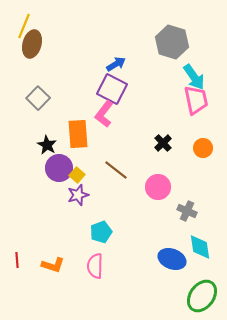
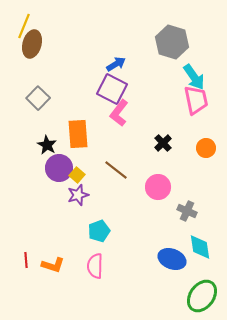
pink L-shape: moved 15 px right, 1 px up
orange circle: moved 3 px right
cyan pentagon: moved 2 px left, 1 px up
red line: moved 9 px right
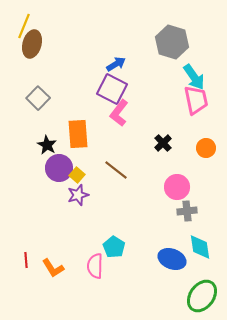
pink circle: moved 19 px right
gray cross: rotated 30 degrees counterclockwise
cyan pentagon: moved 15 px right, 16 px down; rotated 20 degrees counterclockwise
orange L-shape: moved 3 px down; rotated 40 degrees clockwise
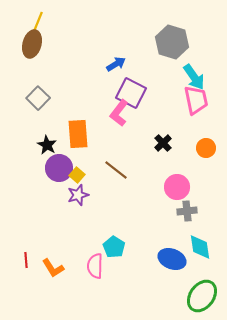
yellow line: moved 13 px right, 2 px up
purple square: moved 19 px right, 4 px down
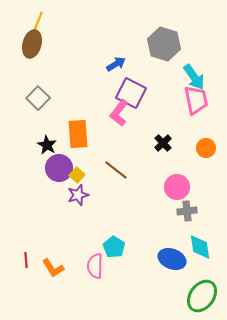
gray hexagon: moved 8 px left, 2 px down
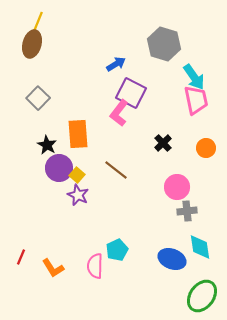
purple star: rotated 30 degrees counterclockwise
cyan pentagon: moved 3 px right, 3 px down; rotated 15 degrees clockwise
red line: moved 5 px left, 3 px up; rotated 28 degrees clockwise
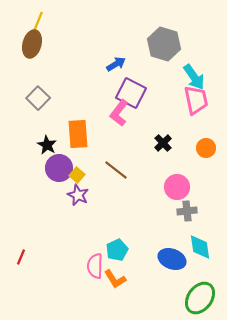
orange L-shape: moved 62 px right, 11 px down
green ellipse: moved 2 px left, 2 px down
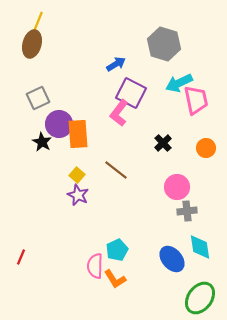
cyan arrow: moved 15 px left, 6 px down; rotated 100 degrees clockwise
gray square: rotated 20 degrees clockwise
black star: moved 5 px left, 3 px up
purple circle: moved 44 px up
blue ellipse: rotated 28 degrees clockwise
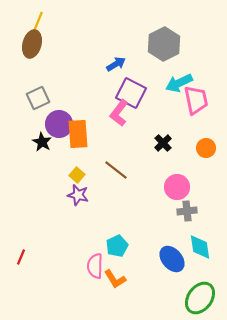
gray hexagon: rotated 16 degrees clockwise
purple star: rotated 10 degrees counterclockwise
cyan pentagon: moved 4 px up
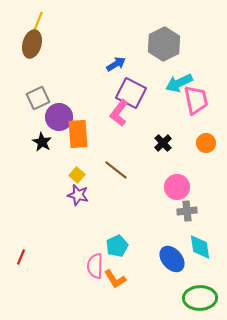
purple circle: moved 7 px up
orange circle: moved 5 px up
green ellipse: rotated 52 degrees clockwise
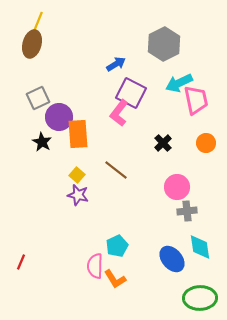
red line: moved 5 px down
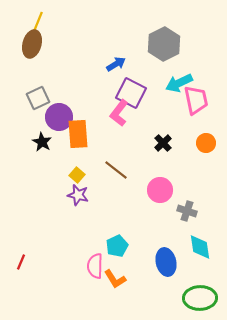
pink circle: moved 17 px left, 3 px down
gray cross: rotated 24 degrees clockwise
blue ellipse: moved 6 px left, 3 px down; rotated 28 degrees clockwise
